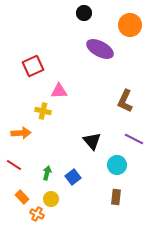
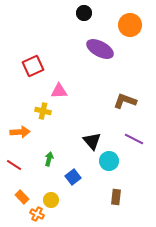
brown L-shape: rotated 85 degrees clockwise
orange arrow: moved 1 px left, 1 px up
cyan circle: moved 8 px left, 4 px up
green arrow: moved 2 px right, 14 px up
yellow circle: moved 1 px down
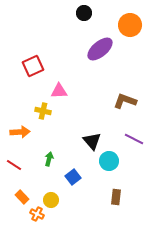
purple ellipse: rotated 68 degrees counterclockwise
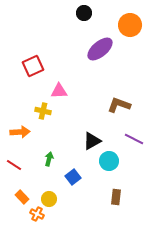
brown L-shape: moved 6 px left, 4 px down
black triangle: rotated 42 degrees clockwise
yellow circle: moved 2 px left, 1 px up
